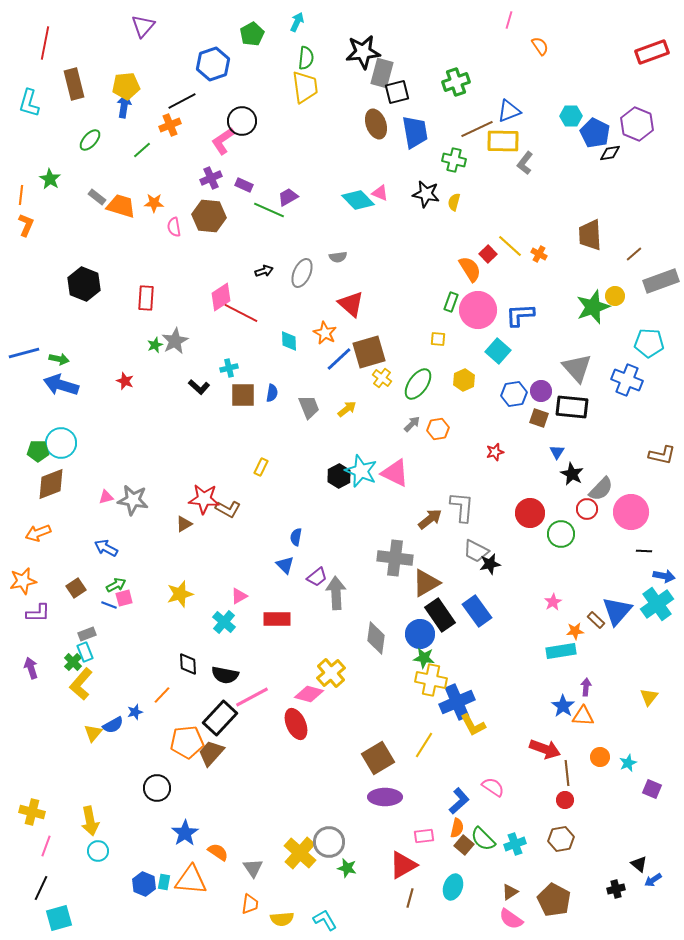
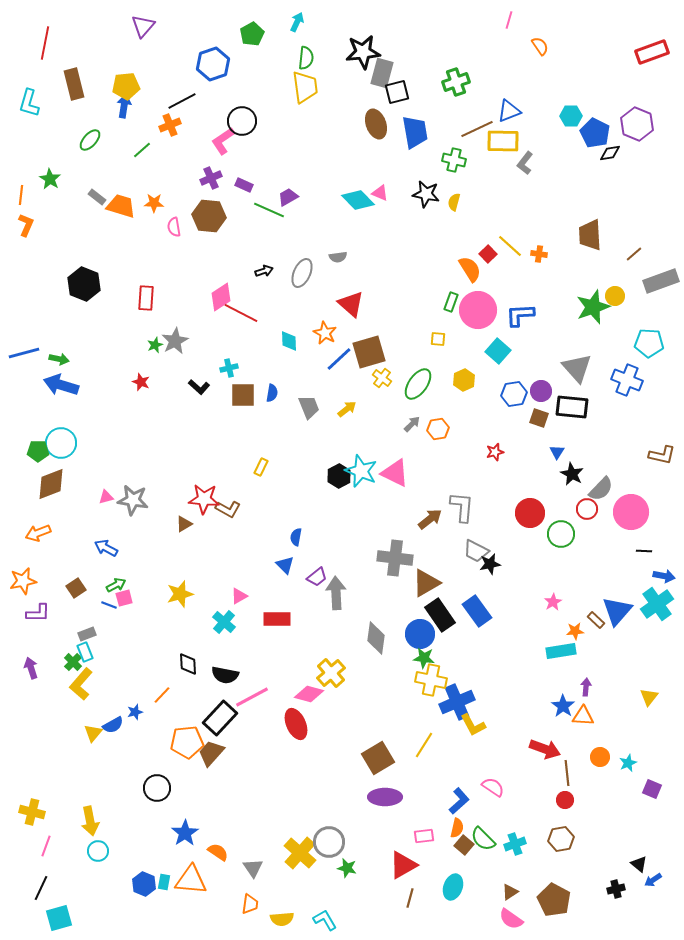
orange cross at (539, 254): rotated 21 degrees counterclockwise
red star at (125, 381): moved 16 px right, 1 px down
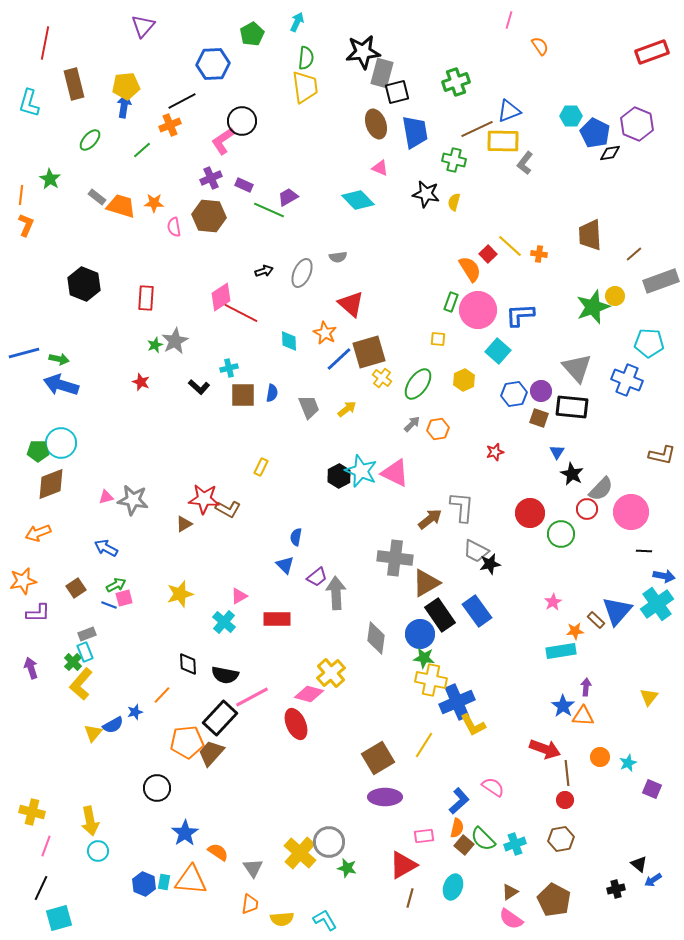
blue hexagon at (213, 64): rotated 16 degrees clockwise
pink triangle at (380, 193): moved 25 px up
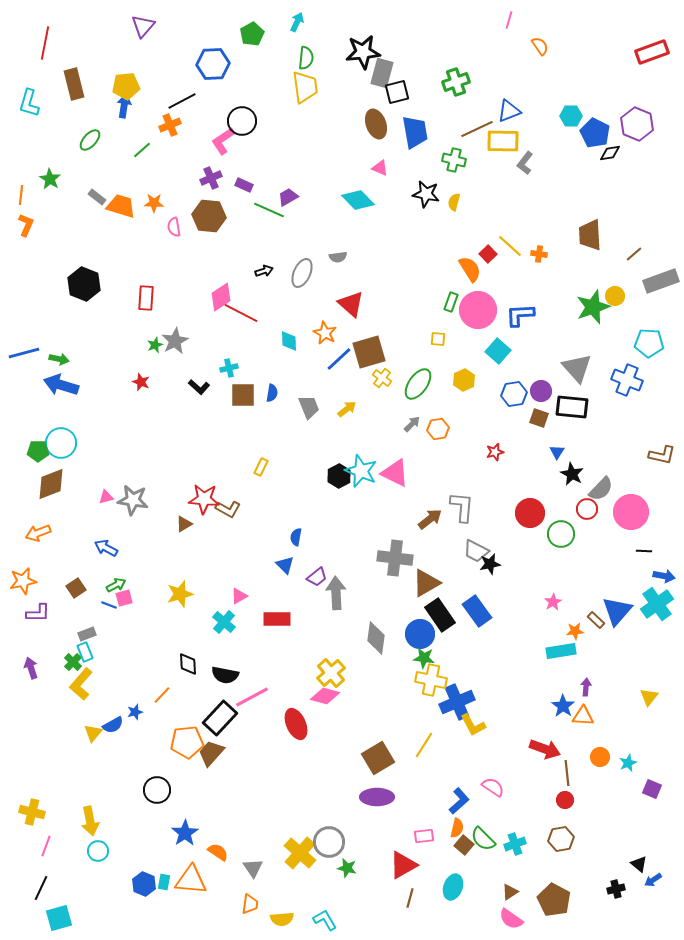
pink diamond at (309, 694): moved 16 px right, 2 px down
black circle at (157, 788): moved 2 px down
purple ellipse at (385, 797): moved 8 px left
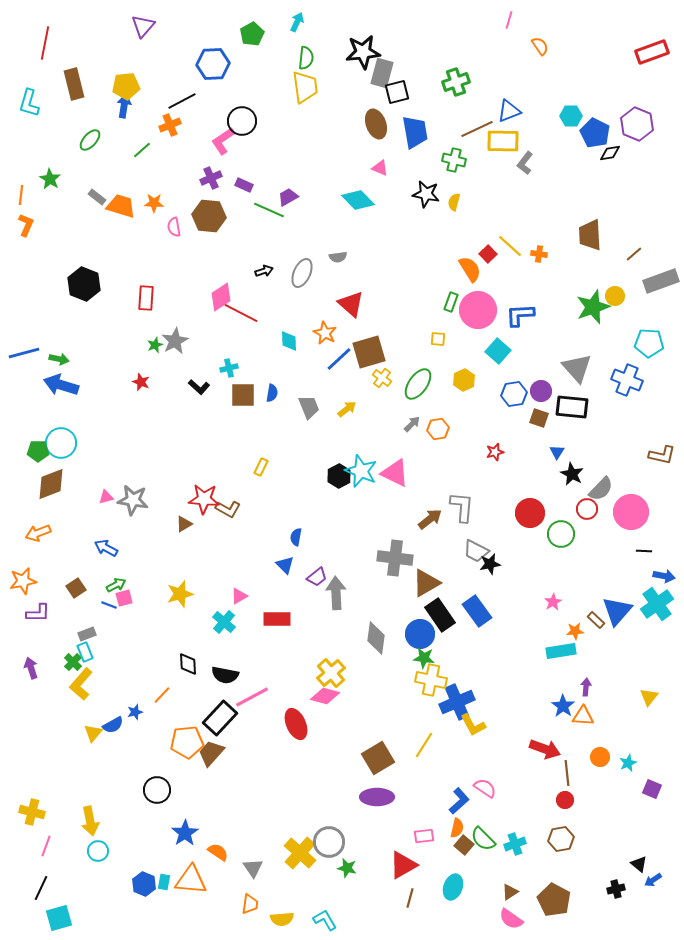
pink semicircle at (493, 787): moved 8 px left, 1 px down
